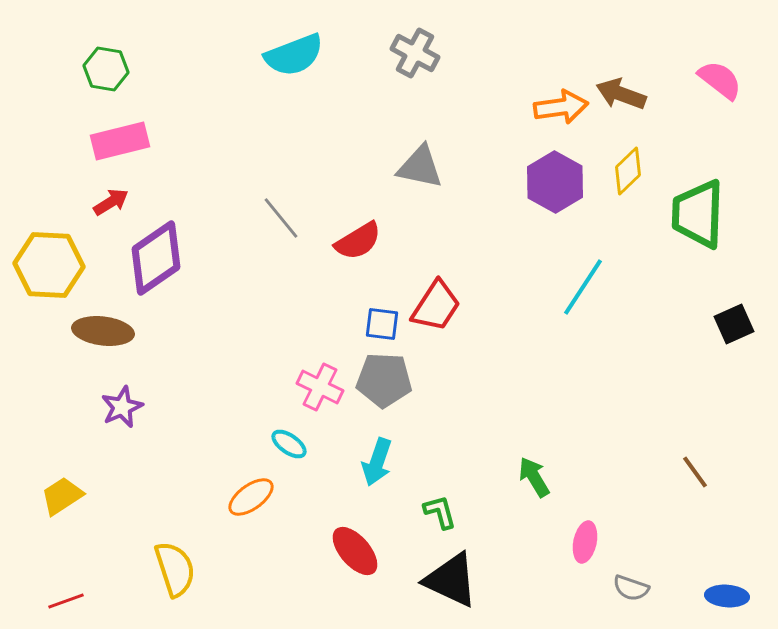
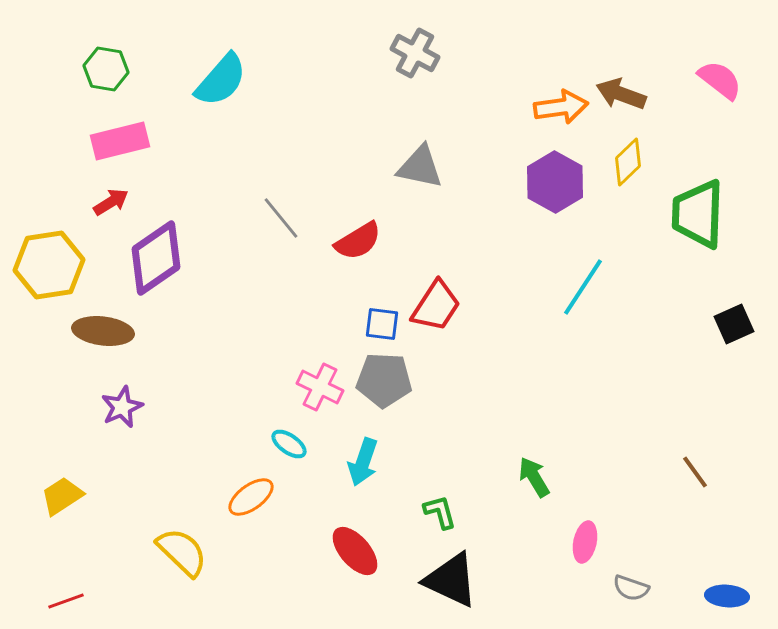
cyan semicircle: moved 73 px left, 25 px down; rotated 28 degrees counterclockwise
yellow diamond: moved 9 px up
yellow hexagon: rotated 12 degrees counterclockwise
cyan arrow: moved 14 px left
yellow semicircle: moved 7 px right, 17 px up; rotated 28 degrees counterclockwise
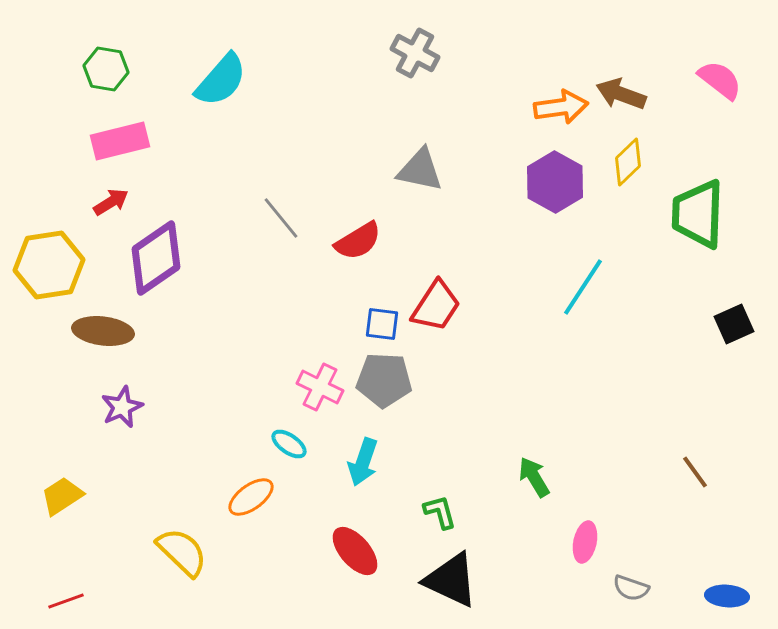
gray triangle: moved 3 px down
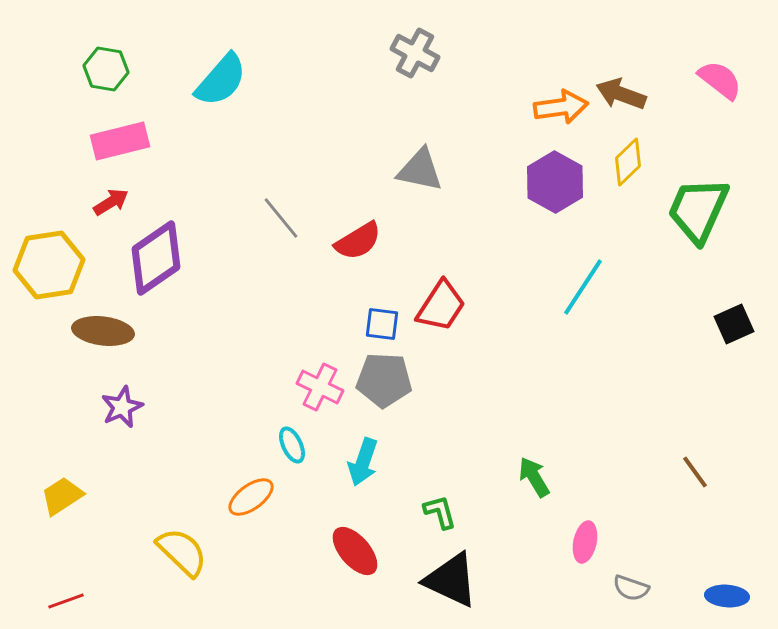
green trapezoid: moved 4 px up; rotated 22 degrees clockwise
red trapezoid: moved 5 px right
cyan ellipse: moved 3 px right, 1 px down; rotated 30 degrees clockwise
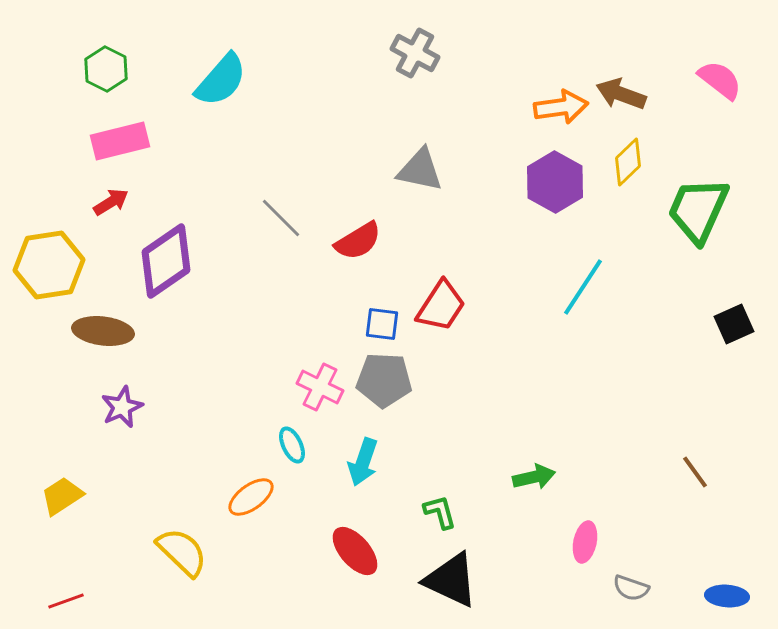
green hexagon: rotated 18 degrees clockwise
gray line: rotated 6 degrees counterclockwise
purple diamond: moved 10 px right, 3 px down
green arrow: rotated 108 degrees clockwise
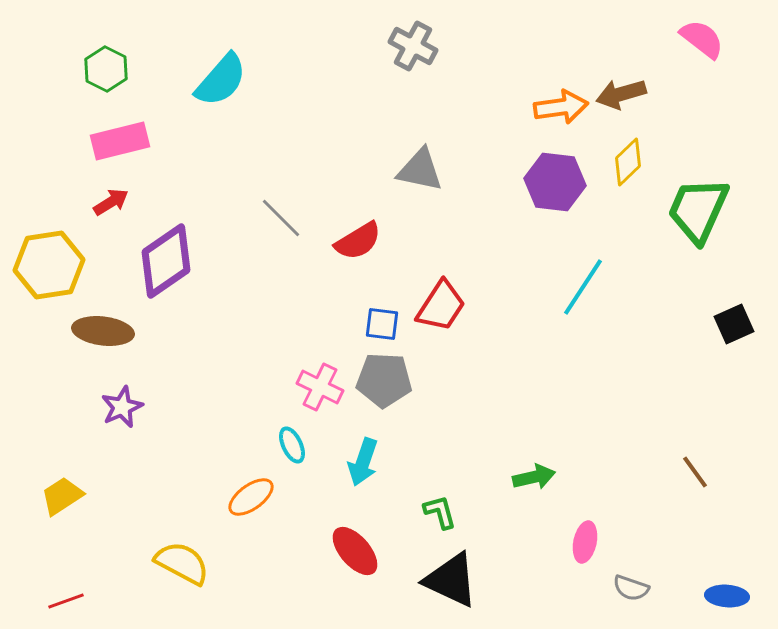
gray cross: moved 2 px left, 7 px up
pink semicircle: moved 18 px left, 41 px up
brown arrow: rotated 36 degrees counterclockwise
purple hexagon: rotated 22 degrees counterclockwise
yellow semicircle: moved 11 px down; rotated 16 degrees counterclockwise
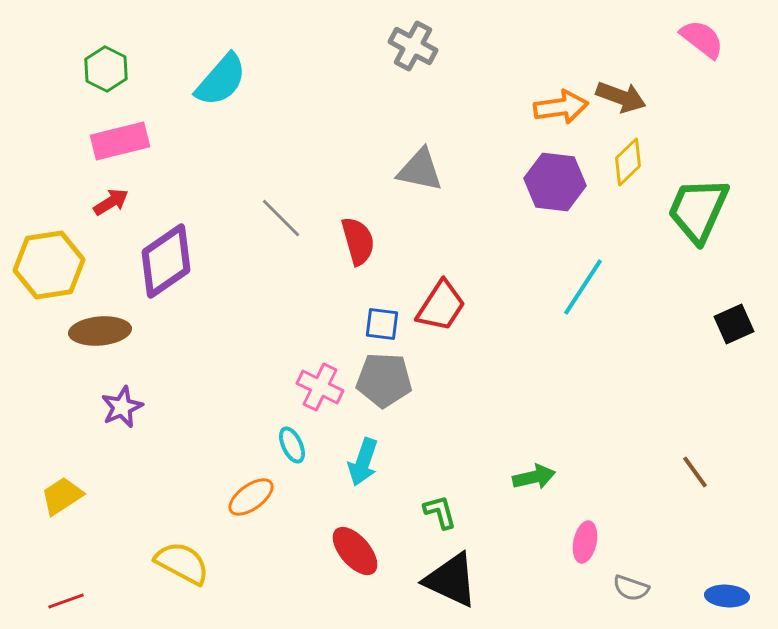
brown arrow: moved 3 px down; rotated 144 degrees counterclockwise
red semicircle: rotated 75 degrees counterclockwise
brown ellipse: moved 3 px left; rotated 12 degrees counterclockwise
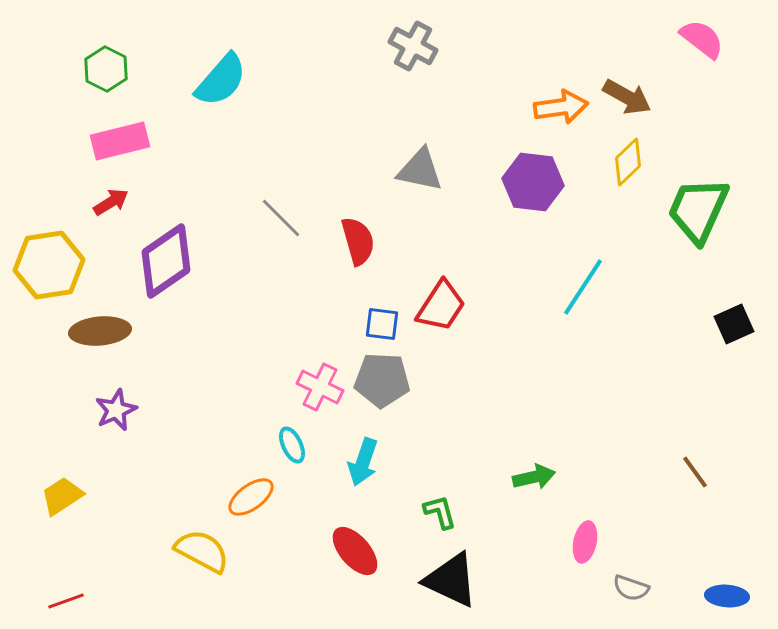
brown arrow: moved 6 px right; rotated 9 degrees clockwise
purple hexagon: moved 22 px left
gray pentagon: moved 2 px left
purple star: moved 6 px left, 3 px down
yellow semicircle: moved 20 px right, 12 px up
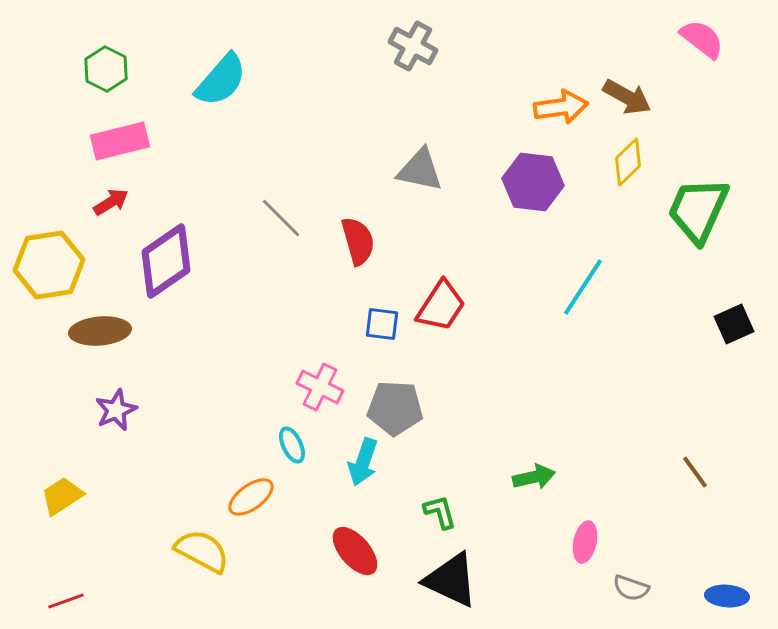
gray pentagon: moved 13 px right, 28 px down
